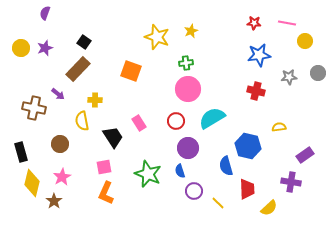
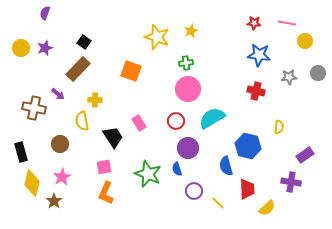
blue star at (259, 55): rotated 15 degrees clockwise
yellow semicircle at (279, 127): rotated 104 degrees clockwise
blue semicircle at (180, 171): moved 3 px left, 2 px up
yellow semicircle at (269, 208): moved 2 px left
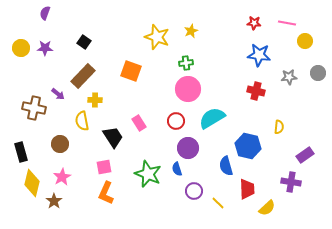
purple star at (45, 48): rotated 21 degrees clockwise
brown rectangle at (78, 69): moved 5 px right, 7 px down
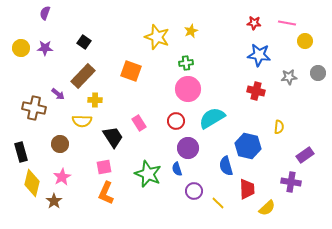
yellow semicircle at (82, 121): rotated 78 degrees counterclockwise
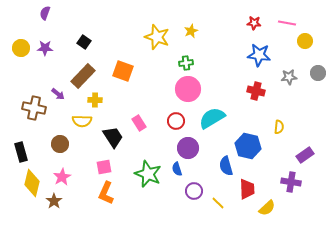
orange square at (131, 71): moved 8 px left
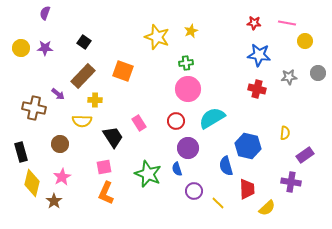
red cross at (256, 91): moved 1 px right, 2 px up
yellow semicircle at (279, 127): moved 6 px right, 6 px down
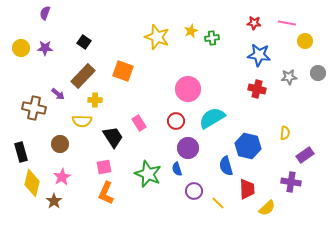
green cross at (186, 63): moved 26 px right, 25 px up
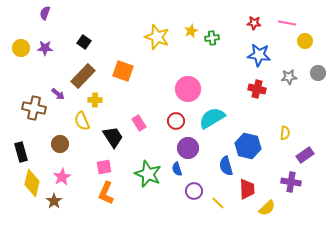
yellow semicircle at (82, 121): rotated 66 degrees clockwise
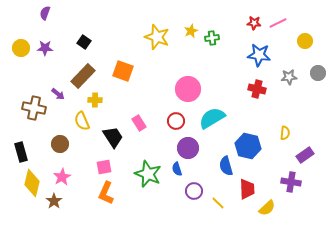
pink line at (287, 23): moved 9 px left; rotated 36 degrees counterclockwise
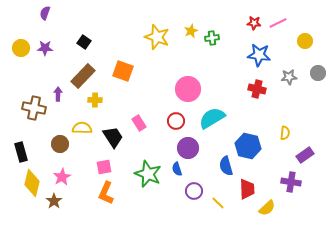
purple arrow at (58, 94): rotated 128 degrees counterclockwise
yellow semicircle at (82, 121): moved 7 px down; rotated 114 degrees clockwise
